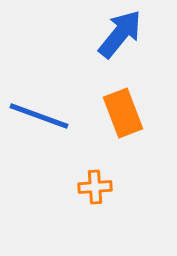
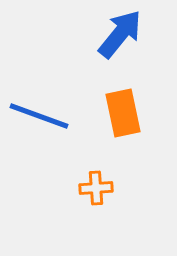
orange rectangle: rotated 9 degrees clockwise
orange cross: moved 1 px right, 1 px down
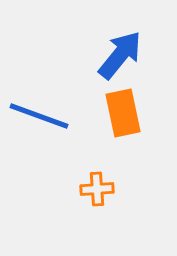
blue arrow: moved 21 px down
orange cross: moved 1 px right, 1 px down
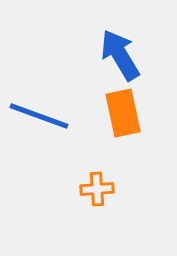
blue arrow: rotated 70 degrees counterclockwise
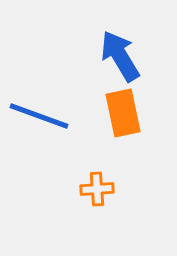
blue arrow: moved 1 px down
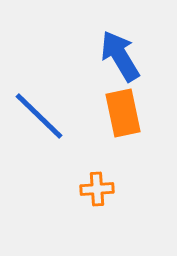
blue line: rotated 24 degrees clockwise
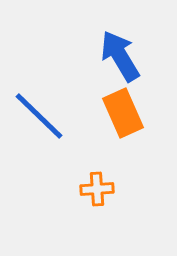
orange rectangle: rotated 12 degrees counterclockwise
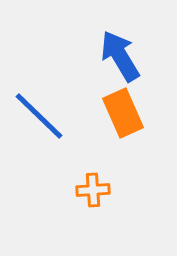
orange cross: moved 4 px left, 1 px down
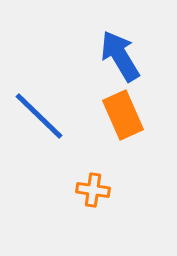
orange rectangle: moved 2 px down
orange cross: rotated 12 degrees clockwise
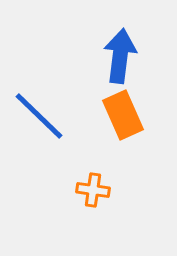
blue arrow: rotated 38 degrees clockwise
